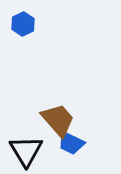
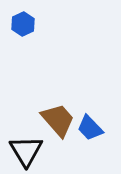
blue trapezoid: moved 19 px right, 15 px up; rotated 20 degrees clockwise
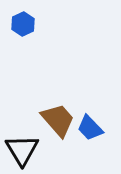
black triangle: moved 4 px left, 1 px up
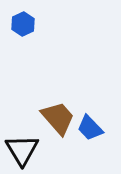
brown trapezoid: moved 2 px up
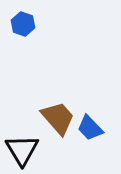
blue hexagon: rotated 15 degrees counterclockwise
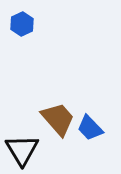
blue hexagon: moved 1 px left; rotated 15 degrees clockwise
brown trapezoid: moved 1 px down
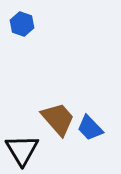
blue hexagon: rotated 15 degrees counterclockwise
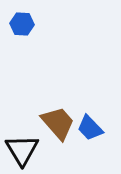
blue hexagon: rotated 15 degrees counterclockwise
brown trapezoid: moved 4 px down
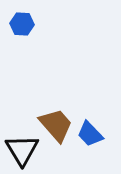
brown trapezoid: moved 2 px left, 2 px down
blue trapezoid: moved 6 px down
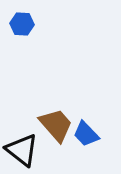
blue trapezoid: moved 4 px left
black triangle: rotated 21 degrees counterclockwise
